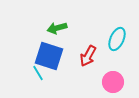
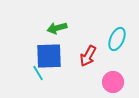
blue square: rotated 20 degrees counterclockwise
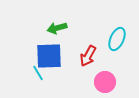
pink circle: moved 8 px left
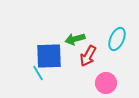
green arrow: moved 18 px right, 11 px down
pink circle: moved 1 px right, 1 px down
